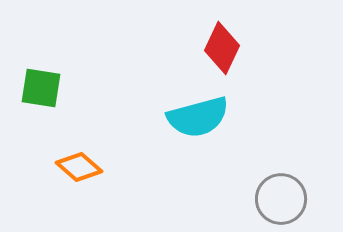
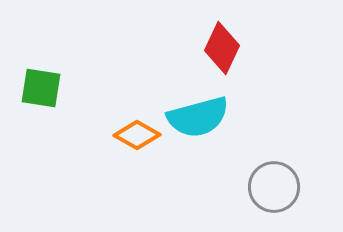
orange diamond: moved 58 px right, 32 px up; rotated 12 degrees counterclockwise
gray circle: moved 7 px left, 12 px up
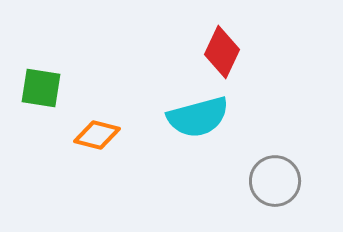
red diamond: moved 4 px down
orange diamond: moved 40 px left; rotated 15 degrees counterclockwise
gray circle: moved 1 px right, 6 px up
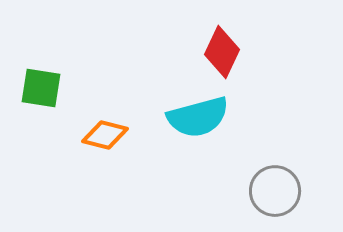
orange diamond: moved 8 px right
gray circle: moved 10 px down
